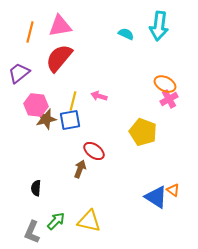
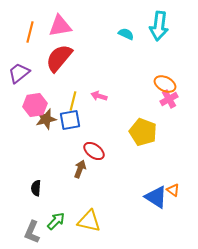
pink hexagon: moved 1 px left; rotated 15 degrees counterclockwise
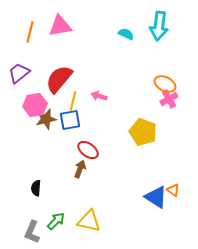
red semicircle: moved 21 px down
red ellipse: moved 6 px left, 1 px up
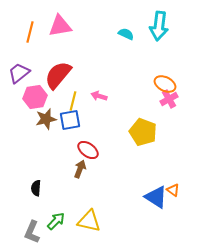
red semicircle: moved 1 px left, 4 px up
pink hexagon: moved 8 px up
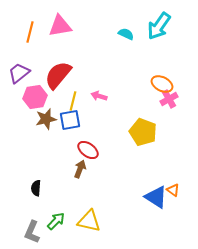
cyan arrow: rotated 28 degrees clockwise
orange ellipse: moved 3 px left
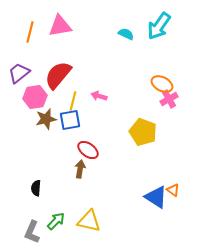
brown arrow: rotated 12 degrees counterclockwise
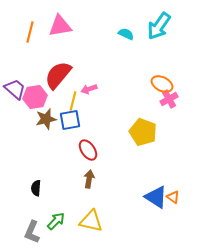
purple trapezoid: moved 4 px left, 16 px down; rotated 80 degrees clockwise
pink arrow: moved 10 px left, 7 px up; rotated 35 degrees counterclockwise
red ellipse: rotated 20 degrees clockwise
brown arrow: moved 9 px right, 10 px down
orange triangle: moved 7 px down
yellow triangle: moved 2 px right
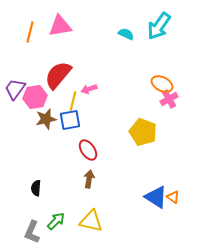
purple trapezoid: rotated 95 degrees counterclockwise
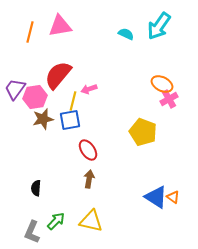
brown star: moved 3 px left
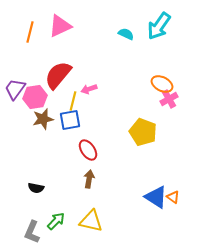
pink triangle: rotated 15 degrees counterclockwise
black semicircle: rotated 84 degrees counterclockwise
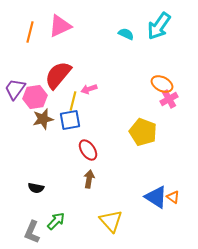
yellow triangle: moved 20 px right; rotated 35 degrees clockwise
